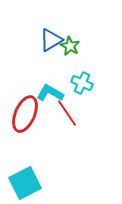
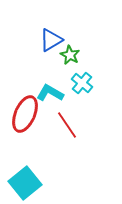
green star: moved 9 px down
cyan cross: rotated 15 degrees clockwise
red line: moved 12 px down
cyan square: rotated 12 degrees counterclockwise
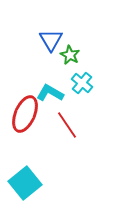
blue triangle: rotated 30 degrees counterclockwise
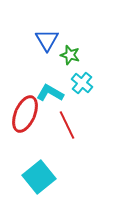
blue triangle: moved 4 px left
green star: rotated 12 degrees counterclockwise
red line: rotated 8 degrees clockwise
cyan square: moved 14 px right, 6 px up
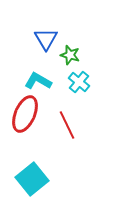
blue triangle: moved 1 px left, 1 px up
cyan cross: moved 3 px left, 1 px up
cyan L-shape: moved 12 px left, 12 px up
cyan square: moved 7 px left, 2 px down
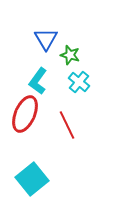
cyan L-shape: rotated 84 degrees counterclockwise
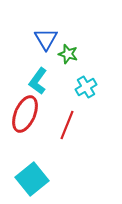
green star: moved 2 px left, 1 px up
cyan cross: moved 7 px right, 5 px down; rotated 20 degrees clockwise
red line: rotated 48 degrees clockwise
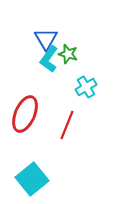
cyan L-shape: moved 11 px right, 22 px up
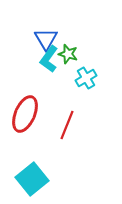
cyan cross: moved 9 px up
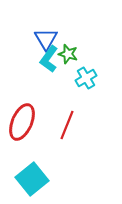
red ellipse: moved 3 px left, 8 px down
